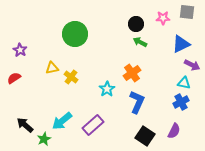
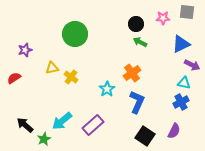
purple star: moved 5 px right; rotated 24 degrees clockwise
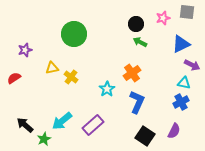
pink star: rotated 16 degrees counterclockwise
green circle: moved 1 px left
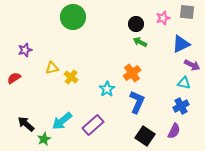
green circle: moved 1 px left, 17 px up
blue cross: moved 4 px down
black arrow: moved 1 px right, 1 px up
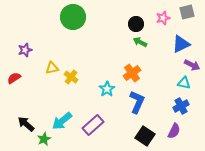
gray square: rotated 21 degrees counterclockwise
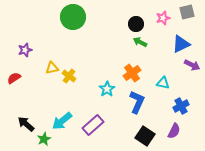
yellow cross: moved 2 px left, 1 px up
cyan triangle: moved 21 px left
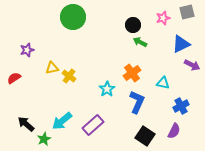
black circle: moved 3 px left, 1 px down
purple star: moved 2 px right
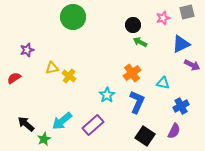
cyan star: moved 6 px down
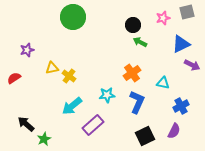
cyan star: rotated 28 degrees clockwise
cyan arrow: moved 10 px right, 15 px up
black square: rotated 30 degrees clockwise
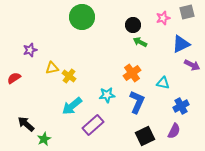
green circle: moved 9 px right
purple star: moved 3 px right
